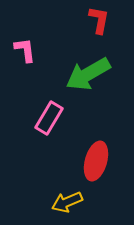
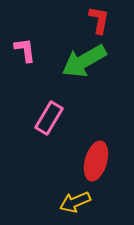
green arrow: moved 4 px left, 13 px up
yellow arrow: moved 8 px right
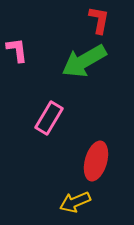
pink L-shape: moved 8 px left
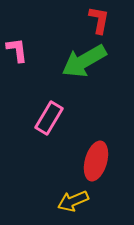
yellow arrow: moved 2 px left, 1 px up
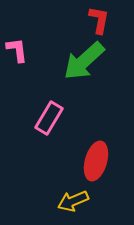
green arrow: rotated 12 degrees counterclockwise
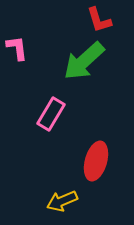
red L-shape: rotated 152 degrees clockwise
pink L-shape: moved 2 px up
pink rectangle: moved 2 px right, 4 px up
yellow arrow: moved 11 px left
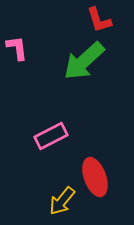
pink rectangle: moved 22 px down; rotated 32 degrees clockwise
red ellipse: moved 1 px left, 16 px down; rotated 36 degrees counterclockwise
yellow arrow: rotated 28 degrees counterclockwise
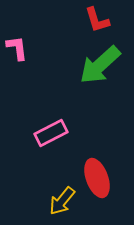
red L-shape: moved 2 px left
green arrow: moved 16 px right, 4 px down
pink rectangle: moved 3 px up
red ellipse: moved 2 px right, 1 px down
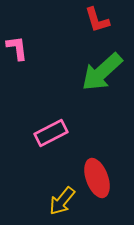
green arrow: moved 2 px right, 7 px down
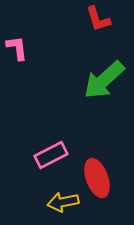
red L-shape: moved 1 px right, 1 px up
green arrow: moved 2 px right, 8 px down
pink rectangle: moved 22 px down
yellow arrow: moved 1 px right, 1 px down; rotated 40 degrees clockwise
